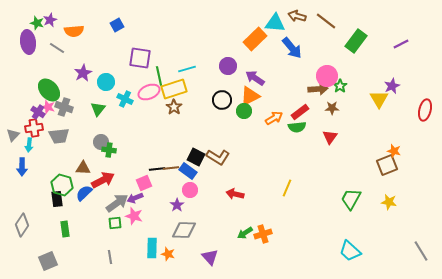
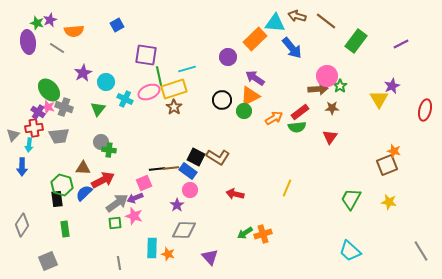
purple square at (140, 58): moved 6 px right, 3 px up
purple circle at (228, 66): moved 9 px up
gray line at (110, 257): moved 9 px right, 6 px down
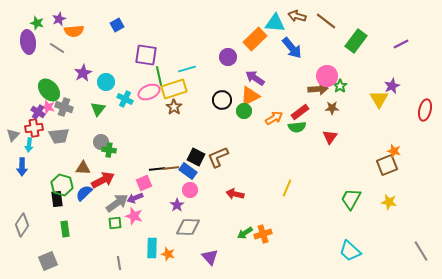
purple star at (50, 20): moved 9 px right, 1 px up
brown L-shape at (218, 157): rotated 125 degrees clockwise
gray diamond at (184, 230): moved 4 px right, 3 px up
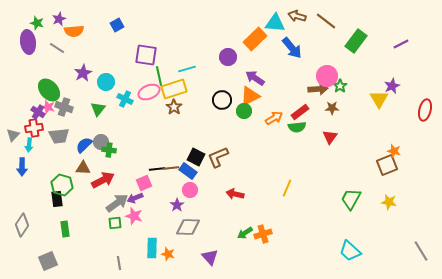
blue semicircle at (84, 193): moved 48 px up
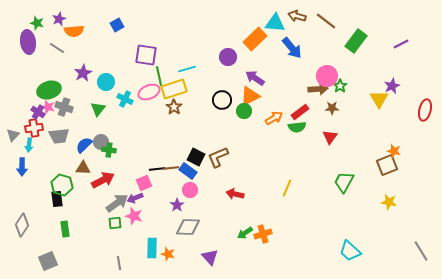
green ellipse at (49, 90): rotated 65 degrees counterclockwise
green trapezoid at (351, 199): moved 7 px left, 17 px up
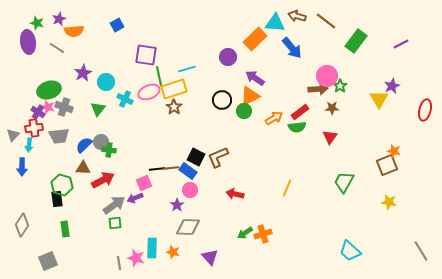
gray arrow at (117, 203): moved 3 px left, 2 px down
pink star at (134, 216): moved 2 px right, 42 px down
orange star at (168, 254): moved 5 px right, 2 px up
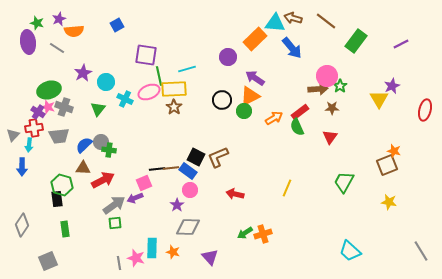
brown arrow at (297, 16): moved 4 px left, 2 px down
yellow rectangle at (174, 89): rotated 15 degrees clockwise
green semicircle at (297, 127): rotated 72 degrees clockwise
